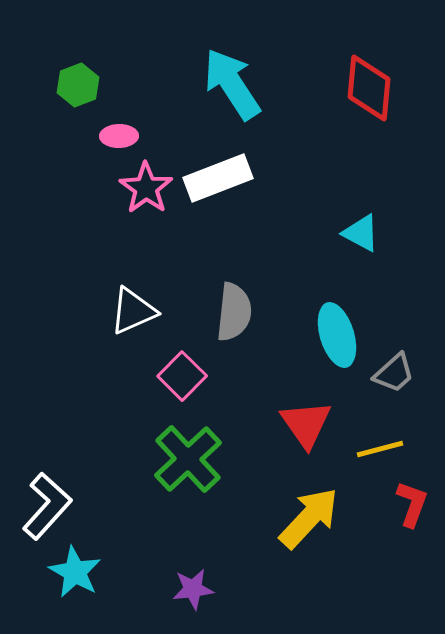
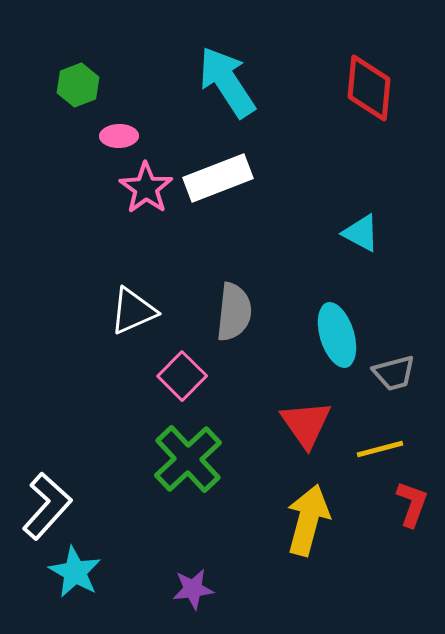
cyan arrow: moved 5 px left, 2 px up
gray trapezoid: rotated 27 degrees clockwise
yellow arrow: moved 1 px left, 2 px down; rotated 28 degrees counterclockwise
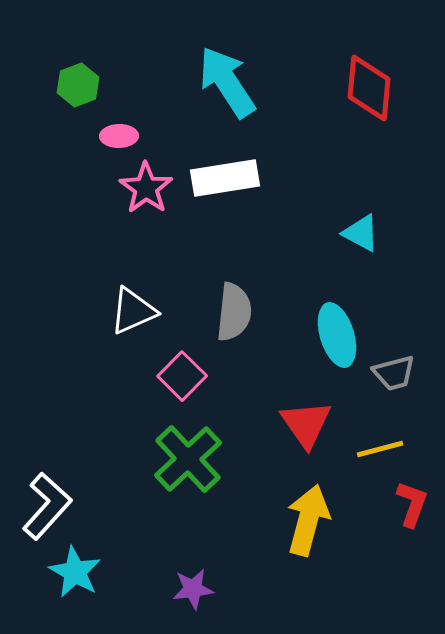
white rectangle: moved 7 px right; rotated 12 degrees clockwise
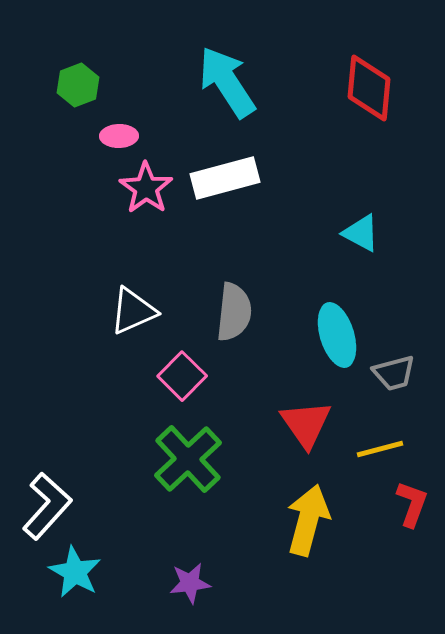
white rectangle: rotated 6 degrees counterclockwise
purple star: moved 3 px left, 6 px up
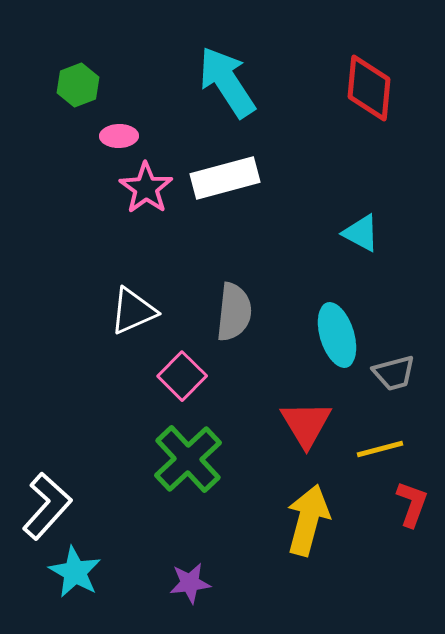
red triangle: rotated 4 degrees clockwise
